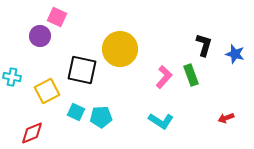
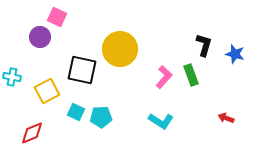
purple circle: moved 1 px down
red arrow: rotated 42 degrees clockwise
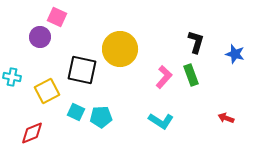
black L-shape: moved 8 px left, 3 px up
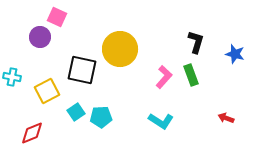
cyan square: rotated 30 degrees clockwise
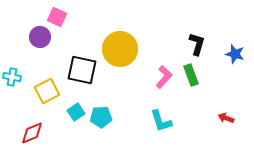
black L-shape: moved 1 px right, 2 px down
cyan L-shape: rotated 40 degrees clockwise
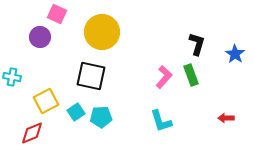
pink square: moved 3 px up
yellow circle: moved 18 px left, 17 px up
blue star: rotated 18 degrees clockwise
black square: moved 9 px right, 6 px down
yellow square: moved 1 px left, 10 px down
red arrow: rotated 21 degrees counterclockwise
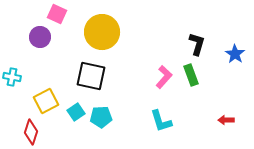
red arrow: moved 2 px down
red diamond: moved 1 px left, 1 px up; rotated 50 degrees counterclockwise
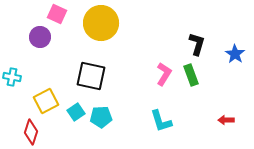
yellow circle: moved 1 px left, 9 px up
pink L-shape: moved 3 px up; rotated 10 degrees counterclockwise
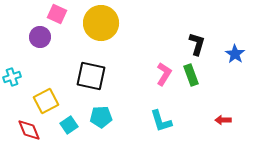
cyan cross: rotated 30 degrees counterclockwise
cyan square: moved 7 px left, 13 px down
red arrow: moved 3 px left
red diamond: moved 2 px left, 2 px up; rotated 40 degrees counterclockwise
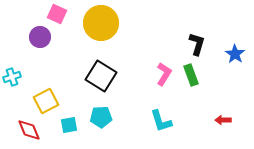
black square: moved 10 px right; rotated 20 degrees clockwise
cyan square: rotated 24 degrees clockwise
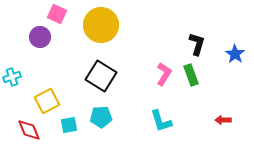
yellow circle: moved 2 px down
yellow square: moved 1 px right
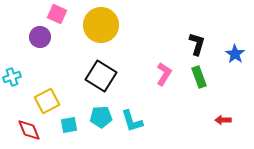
green rectangle: moved 8 px right, 2 px down
cyan L-shape: moved 29 px left
